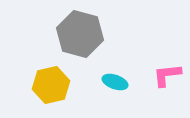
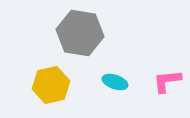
gray hexagon: moved 1 px up; rotated 6 degrees counterclockwise
pink L-shape: moved 6 px down
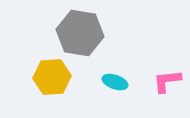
yellow hexagon: moved 1 px right, 8 px up; rotated 9 degrees clockwise
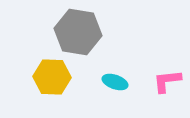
gray hexagon: moved 2 px left, 1 px up
yellow hexagon: rotated 6 degrees clockwise
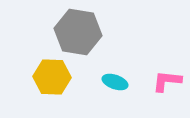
pink L-shape: rotated 12 degrees clockwise
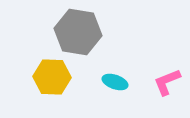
pink L-shape: moved 1 px down; rotated 28 degrees counterclockwise
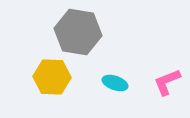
cyan ellipse: moved 1 px down
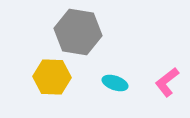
pink L-shape: rotated 16 degrees counterclockwise
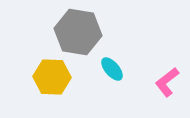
cyan ellipse: moved 3 px left, 14 px up; rotated 30 degrees clockwise
